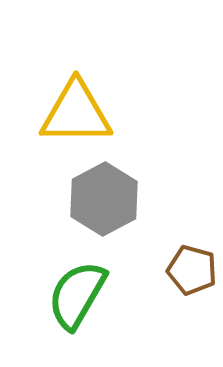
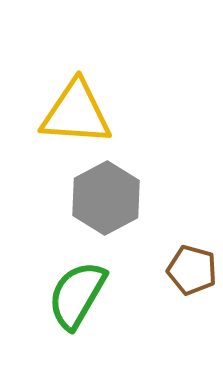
yellow triangle: rotated 4 degrees clockwise
gray hexagon: moved 2 px right, 1 px up
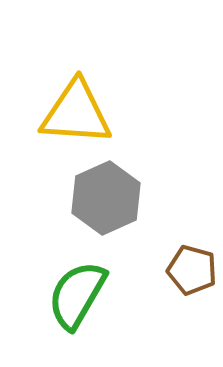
gray hexagon: rotated 4 degrees clockwise
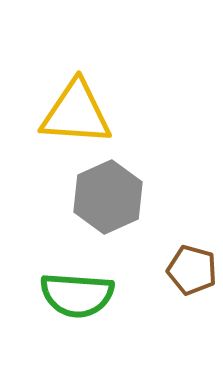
gray hexagon: moved 2 px right, 1 px up
green semicircle: rotated 116 degrees counterclockwise
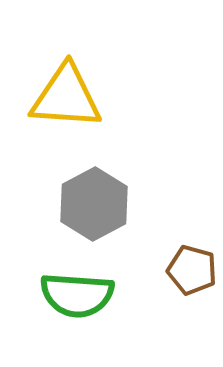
yellow triangle: moved 10 px left, 16 px up
gray hexagon: moved 14 px left, 7 px down; rotated 4 degrees counterclockwise
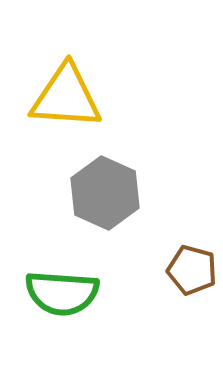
gray hexagon: moved 11 px right, 11 px up; rotated 8 degrees counterclockwise
green semicircle: moved 15 px left, 2 px up
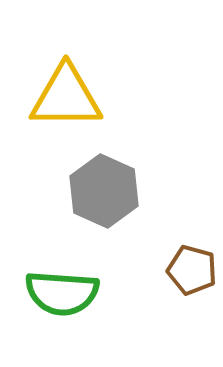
yellow triangle: rotated 4 degrees counterclockwise
gray hexagon: moved 1 px left, 2 px up
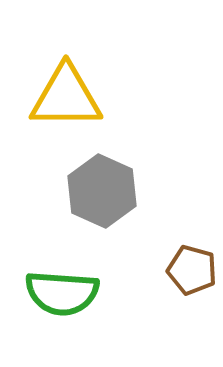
gray hexagon: moved 2 px left
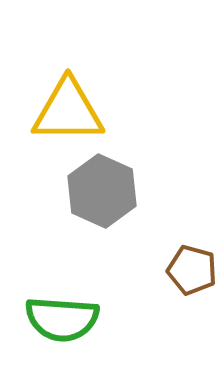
yellow triangle: moved 2 px right, 14 px down
green semicircle: moved 26 px down
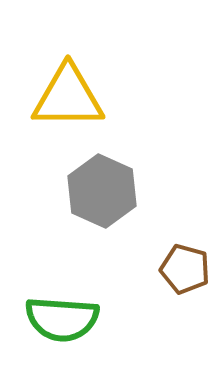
yellow triangle: moved 14 px up
brown pentagon: moved 7 px left, 1 px up
